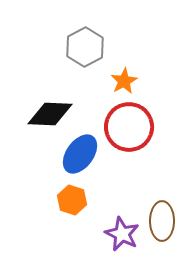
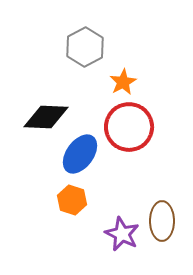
orange star: moved 1 px left, 1 px down
black diamond: moved 4 px left, 3 px down
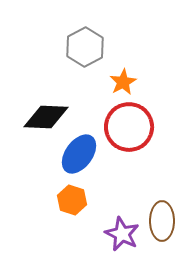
blue ellipse: moved 1 px left
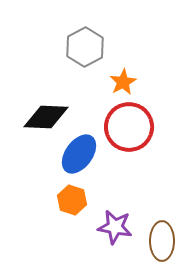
brown ellipse: moved 20 px down
purple star: moved 7 px left, 7 px up; rotated 16 degrees counterclockwise
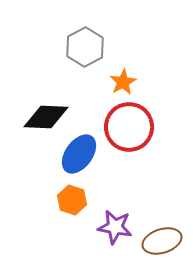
brown ellipse: rotated 72 degrees clockwise
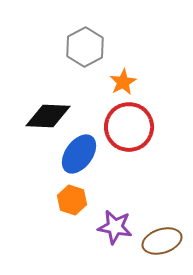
black diamond: moved 2 px right, 1 px up
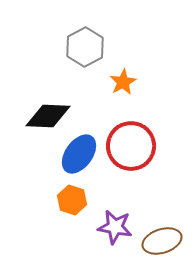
red circle: moved 2 px right, 19 px down
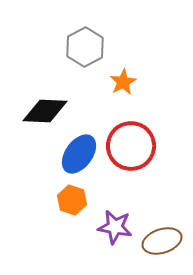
black diamond: moved 3 px left, 5 px up
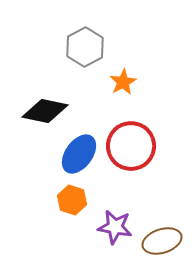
black diamond: rotated 9 degrees clockwise
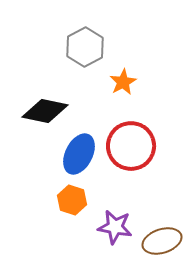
blue ellipse: rotated 9 degrees counterclockwise
